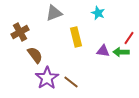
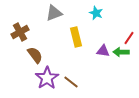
cyan star: moved 2 px left
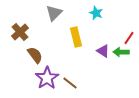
gray triangle: rotated 24 degrees counterclockwise
brown cross: rotated 12 degrees counterclockwise
purple triangle: rotated 24 degrees clockwise
brown line: moved 1 px left, 1 px down
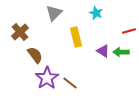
red line: moved 7 px up; rotated 40 degrees clockwise
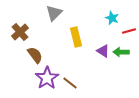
cyan star: moved 16 px right, 5 px down
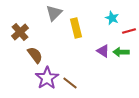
yellow rectangle: moved 9 px up
